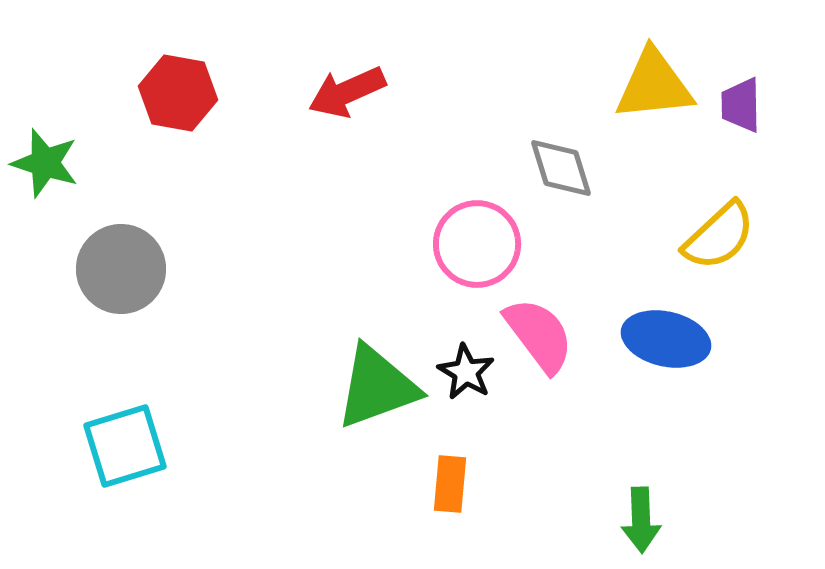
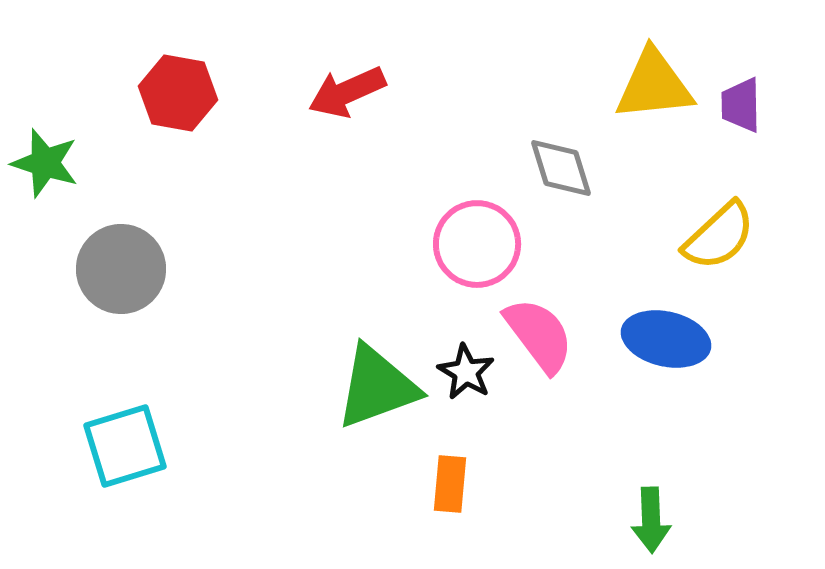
green arrow: moved 10 px right
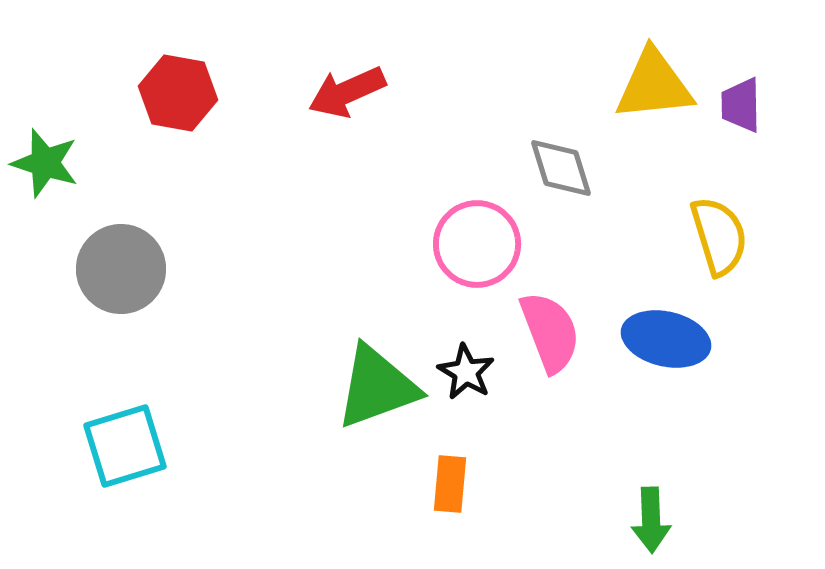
yellow semicircle: rotated 64 degrees counterclockwise
pink semicircle: moved 11 px right, 3 px up; rotated 16 degrees clockwise
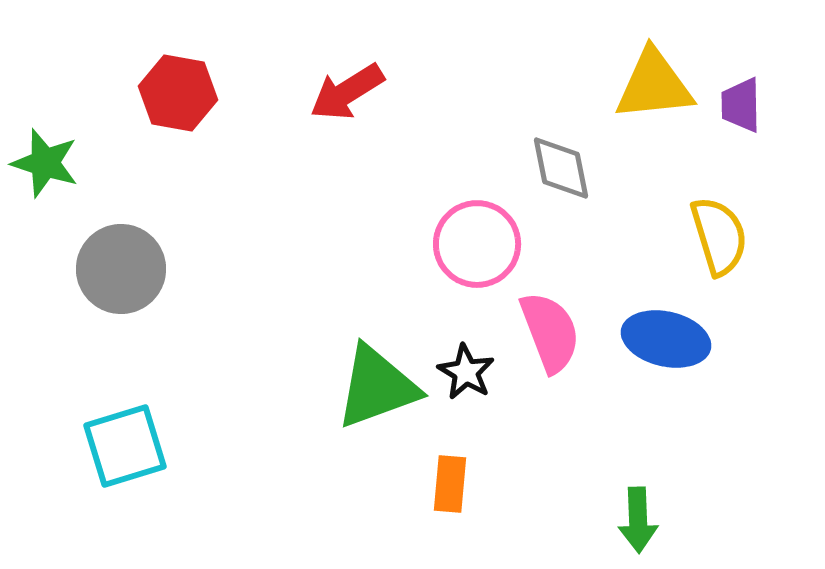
red arrow: rotated 8 degrees counterclockwise
gray diamond: rotated 6 degrees clockwise
green arrow: moved 13 px left
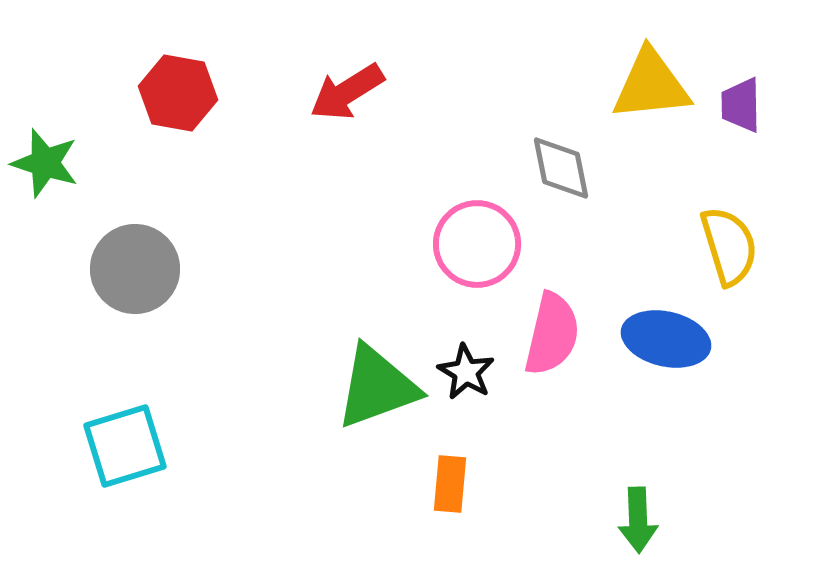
yellow triangle: moved 3 px left
yellow semicircle: moved 10 px right, 10 px down
gray circle: moved 14 px right
pink semicircle: moved 2 px right, 2 px down; rotated 34 degrees clockwise
